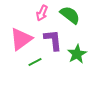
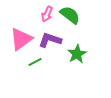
pink arrow: moved 5 px right, 1 px down
purple L-shape: moved 3 px left; rotated 65 degrees counterclockwise
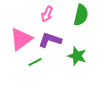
green semicircle: moved 11 px right; rotated 65 degrees clockwise
green star: moved 2 px down; rotated 24 degrees counterclockwise
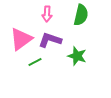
pink arrow: rotated 21 degrees counterclockwise
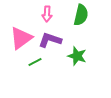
pink triangle: moved 1 px up
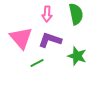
green semicircle: moved 5 px left, 1 px up; rotated 25 degrees counterclockwise
pink triangle: rotated 35 degrees counterclockwise
green line: moved 2 px right, 1 px down
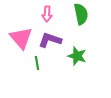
green semicircle: moved 5 px right
green line: rotated 72 degrees counterclockwise
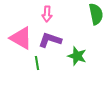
green semicircle: moved 15 px right
pink triangle: rotated 20 degrees counterclockwise
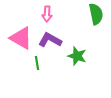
purple L-shape: rotated 10 degrees clockwise
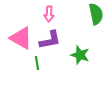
pink arrow: moved 2 px right
purple L-shape: rotated 140 degrees clockwise
green star: moved 3 px right, 1 px up
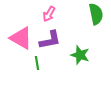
pink arrow: rotated 28 degrees clockwise
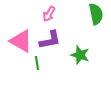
pink triangle: moved 3 px down
